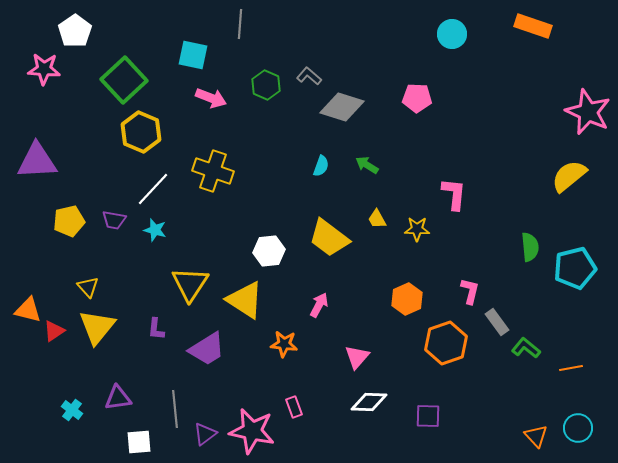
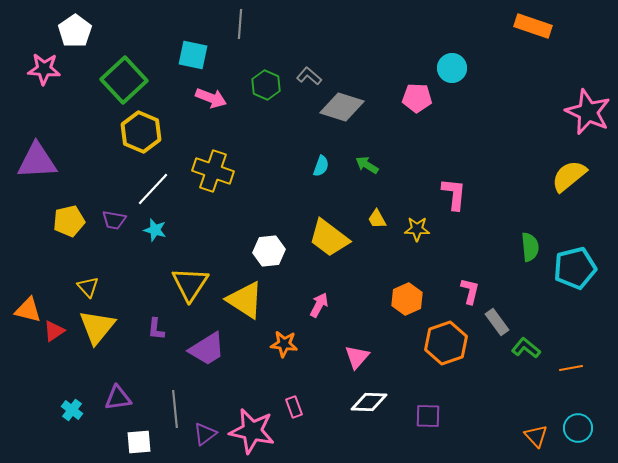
cyan circle at (452, 34): moved 34 px down
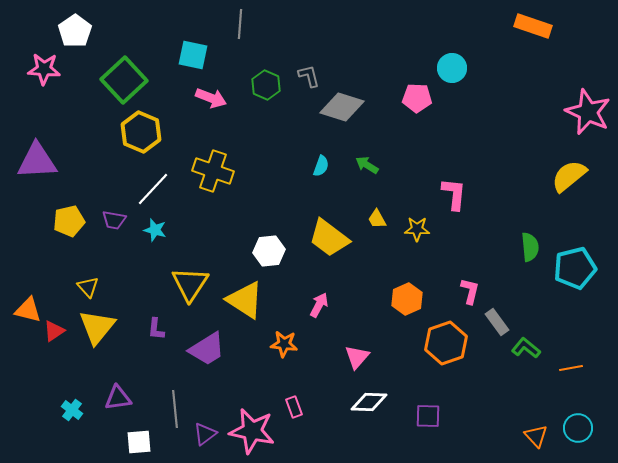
gray L-shape at (309, 76): rotated 35 degrees clockwise
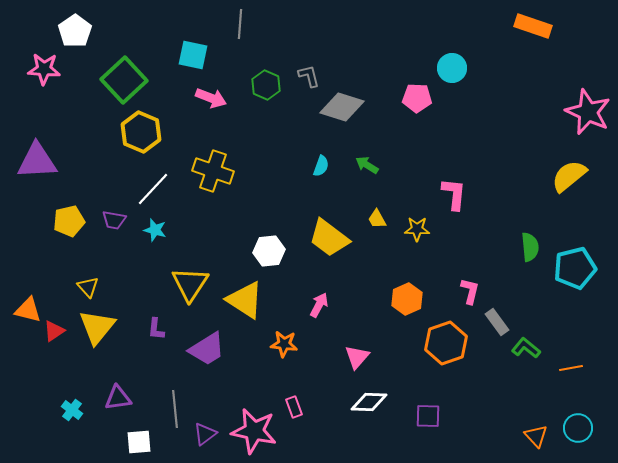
pink star at (252, 431): moved 2 px right
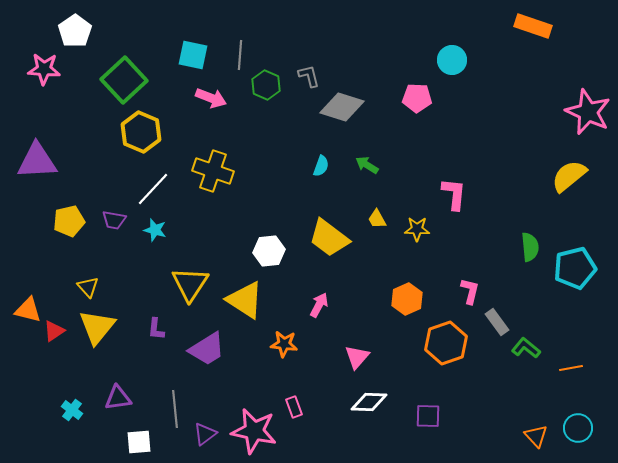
gray line at (240, 24): moved 31 px down
cyan circle at (452, 68): moved 8 px up
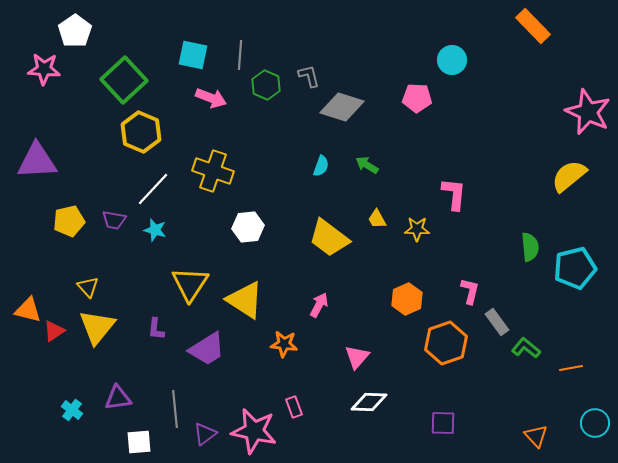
orange rectangle at (533, 26): rotated 27 degrees clockwise
white hexagon at (269, 251): moved 21 px left, 24 px up
purple square at (428, 416): moved 15 px right, 7 px down
cyan circle at (578, 428): moved 17 px right, 5 px up
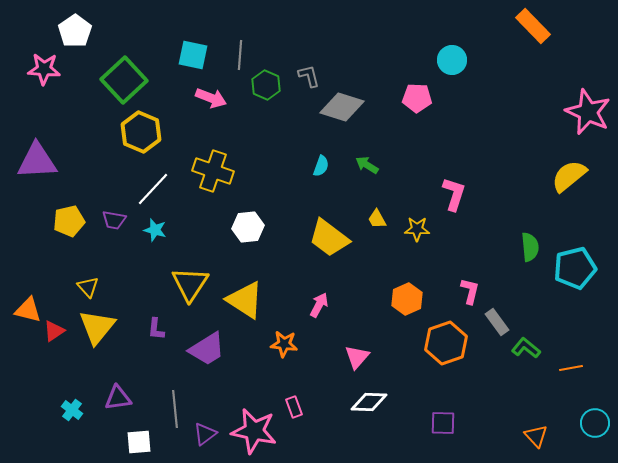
pink L-shape at (454, 194): rotated 12 degrees clockwise
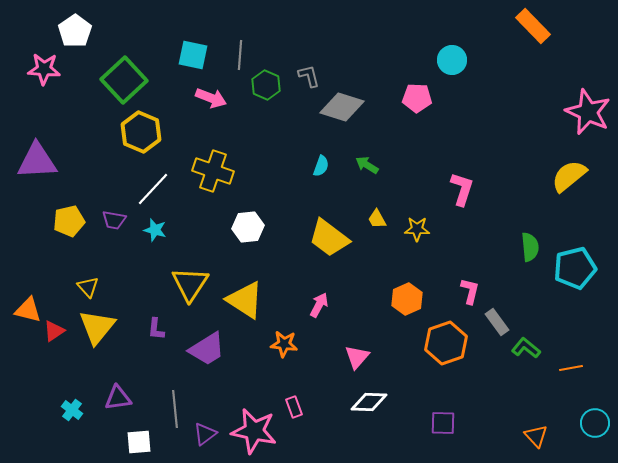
pink L-shape at (454, 194): moved 8 px right, 5 px up
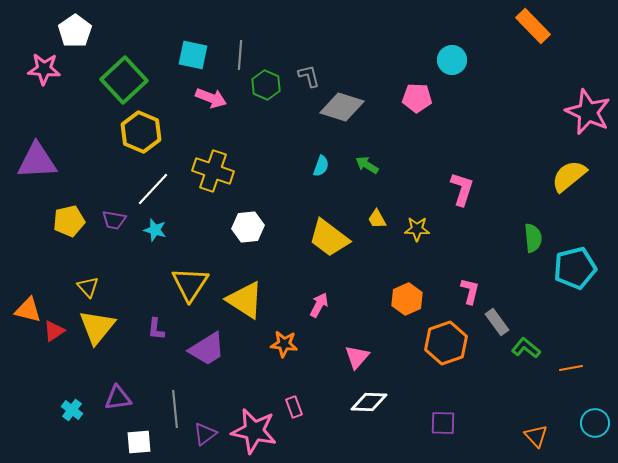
green semicircle at (530, 247): moved 3 px right, 9 px up
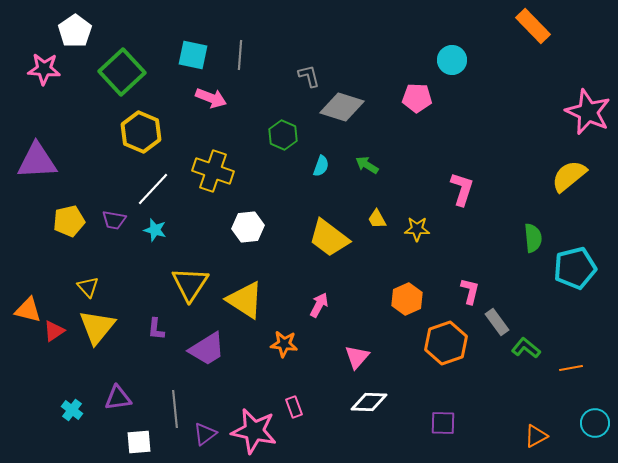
green square at (124, 80): moved 2 px left, 8 px up
green hexagon at (266, 85): moved 17 px right, 50 px down
orange triangle at (536, 436): rotated 45 degrees clockwise
